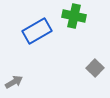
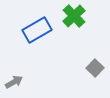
green cross: rotated 35 degrees clockwise
blue rectangle: moved 1 px up
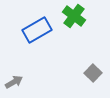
green cross: rotated 10 degrees counterclockwise
gray square: moved 2 px left, 5 px down
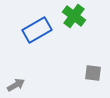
gray square: rotated 36 degrees counterclockwise
gray arrow: moved 2 px right, 3 px down
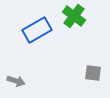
gray arrow: moved 4 px up; rotated 48 degrees clockwise
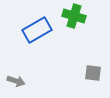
green cross: rotated 20 degrees counterclockwise
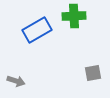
green cross: rotated 20 degrees counterclockwise
gray square: rotated 18 degrees counterclockwise
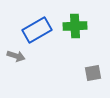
green cross: moved 1 px right, 10 px down
gray arrow: moved 25 px up
